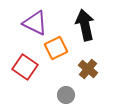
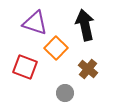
purple triangle: rotated 8 degrees counterclockwise
orange square: rotated 20 degrees counterclockwise
red square: rotated 15 degrees counterclockwise
gray circle: moved 1 px left, 2 px up
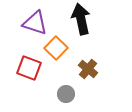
black arrow: moved 4 px left, 6 px up
red square: moved 4 px right, 1 px down
gray circle: moved 1 px right, 1 px down
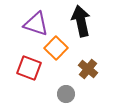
black arrow: moved 2 px down
purple triangle: moved 1 px right, 1 px down
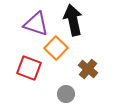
black arrow: moved 8 px left, 1 px up
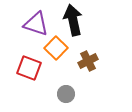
brown cross: moved 8 px up; rotated 24 degrees clockwise
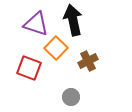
gray circle: moved 5 px right, 3 px down
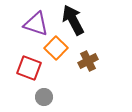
black arrow: rotated 16 degrees counterclockwise
gray circle: moved 27 px left
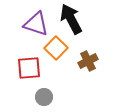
black arrow: moved 2 px left, 1 px up
red square: rotated 25 degrees counterclockwise
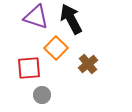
purple triangle: moved 7 px up
brown cross: moved 3 px down; rotated 12 degrees counterclockwise
gray circle: moved 2 px left, 2 px up
